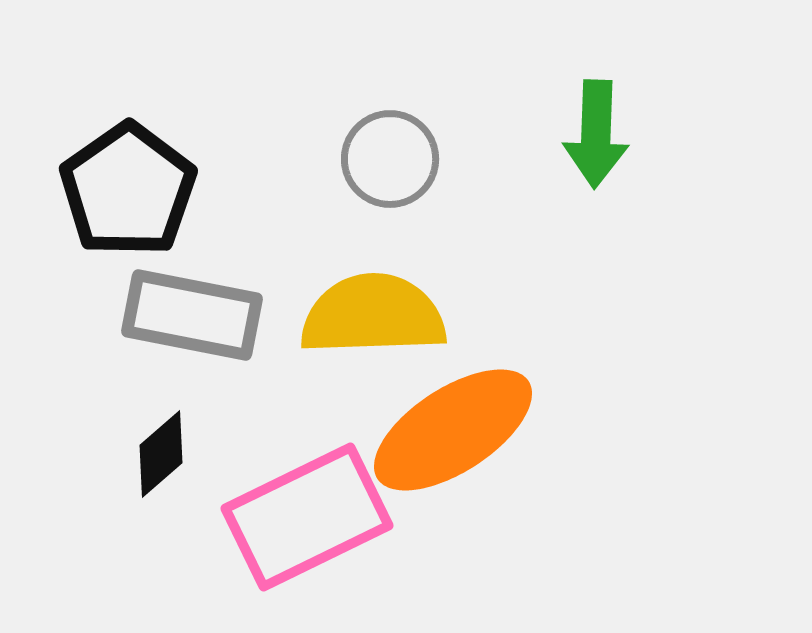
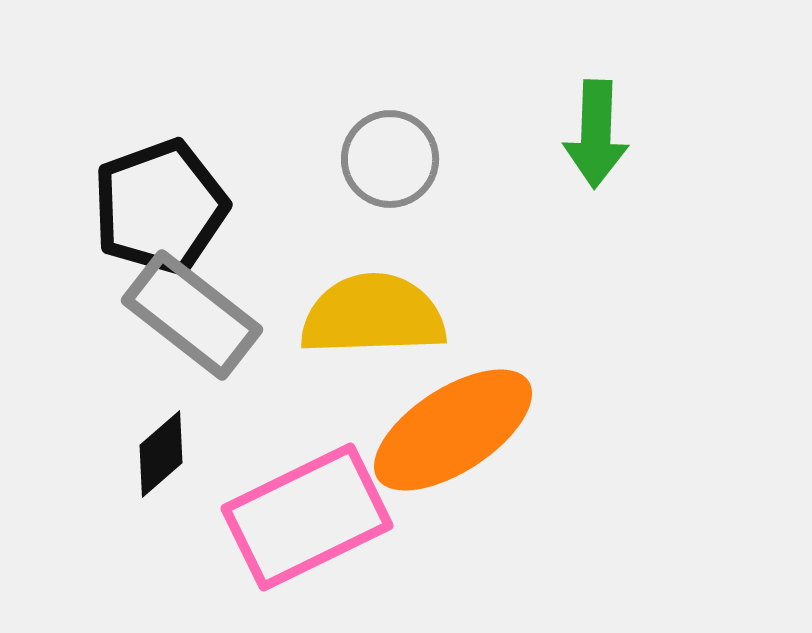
black pentagon: moved 32 px right, 17 px down; rotated 15 degrees clockwise
gray rectangle: rotated 27 degrees clockwise
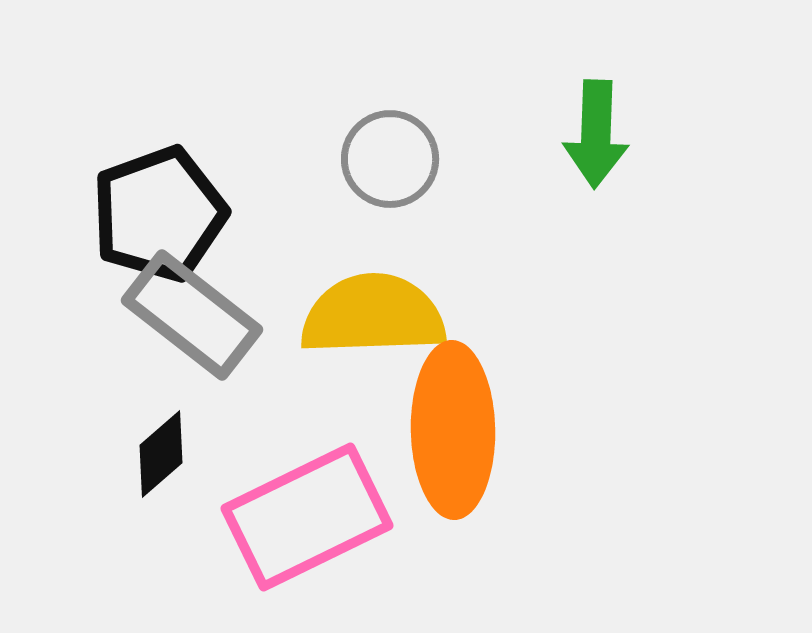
black pentagon: moved 1 px left, 7 px down
orange ellipse: rotated 58 degrees counterclockwise
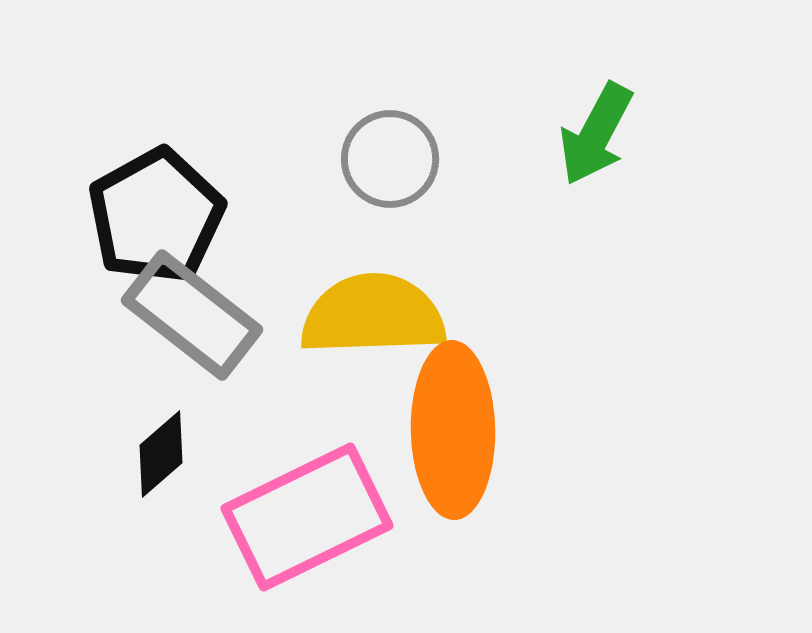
green arrow: rotated 26 degrees clockwise
black pentagon: moved 3 px left, 2 px down; rotated 9 degrees counterclockwise
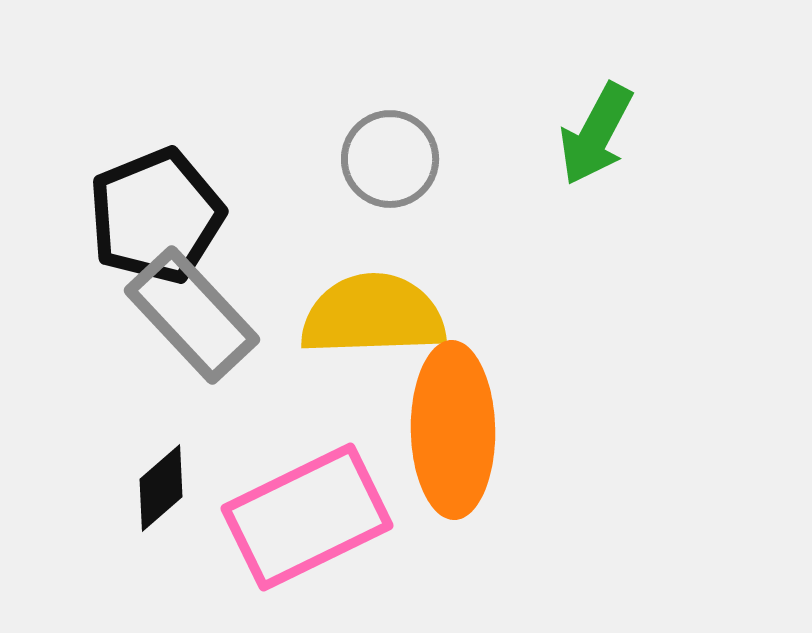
black pentagon: rotated 7 degrees clockwise
gray rectangle: rotated 9 degrees clockwise
black diamond: moved 34 px down
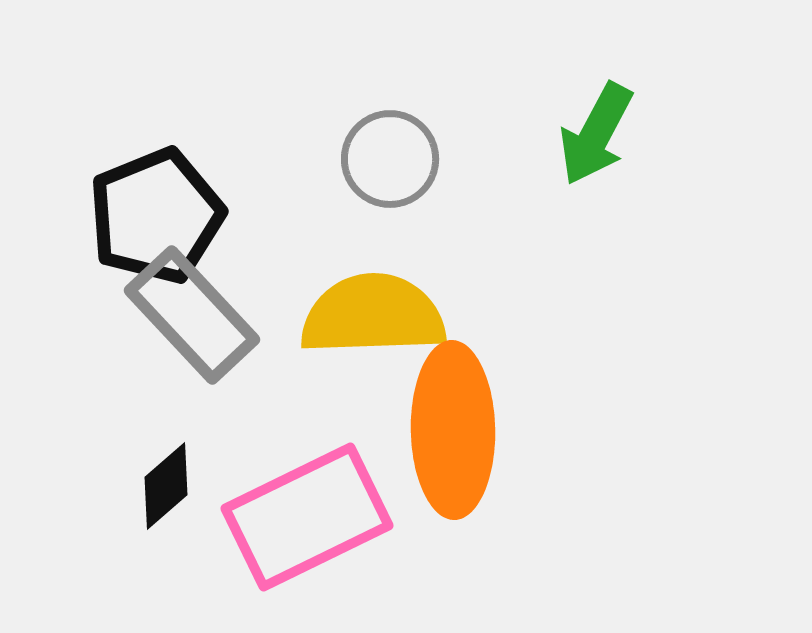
black diamond: moved 5 px right, 2 px up
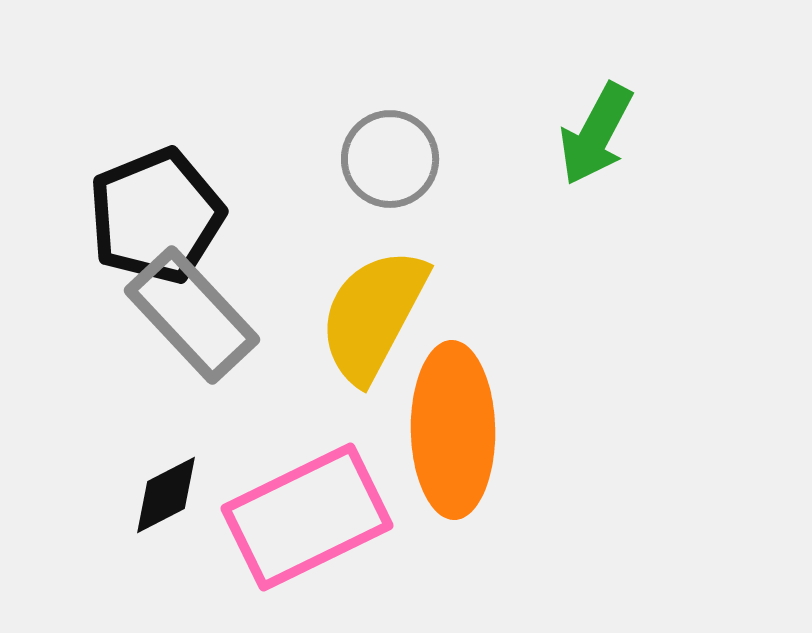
yellow semicircle: rotated 60 degrees counterclockwise
black diamond: moved 9 px down; rotated 14 degrees clockwise
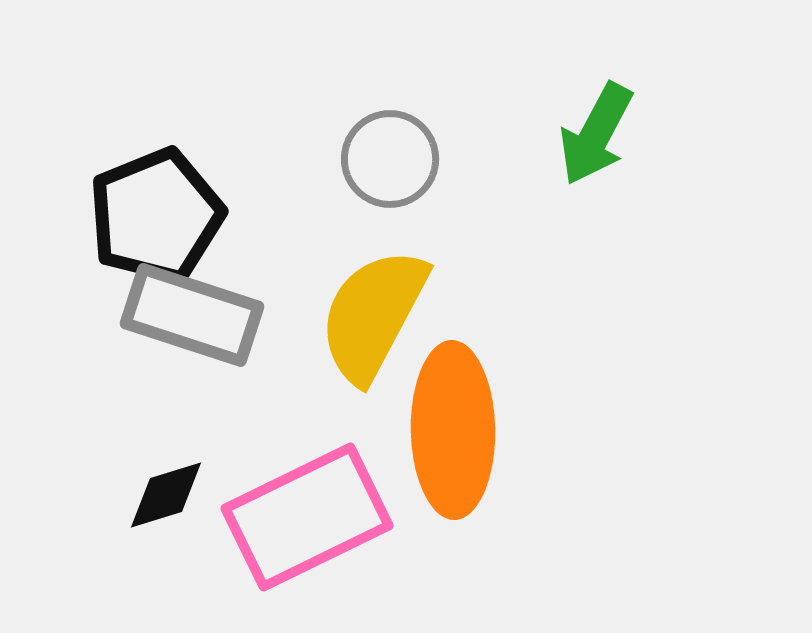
gray rectangle: rotated 29 degrees counterclockwise
black diamond: rotated 10 degrees clockwise
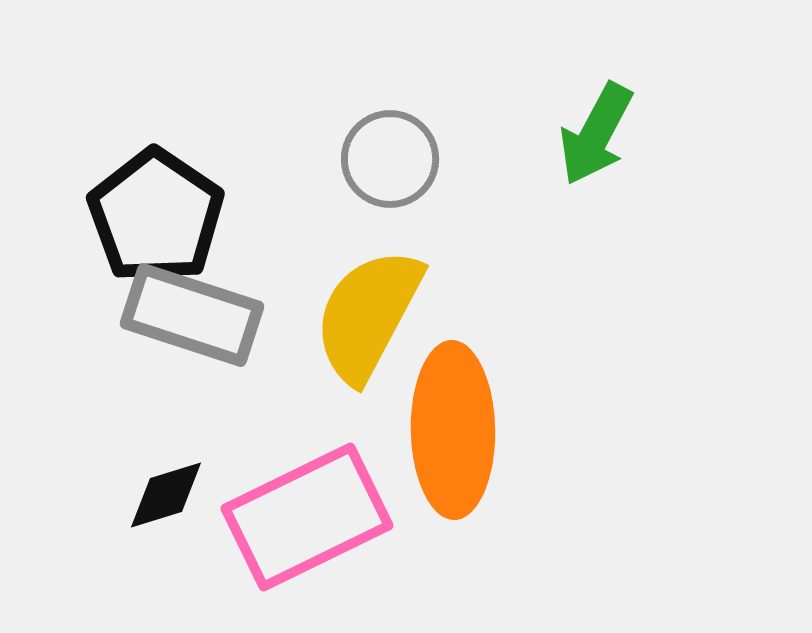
black pentagon: rotated 16 degrees counterclockwise
yellow semicircle: moved 5 px left
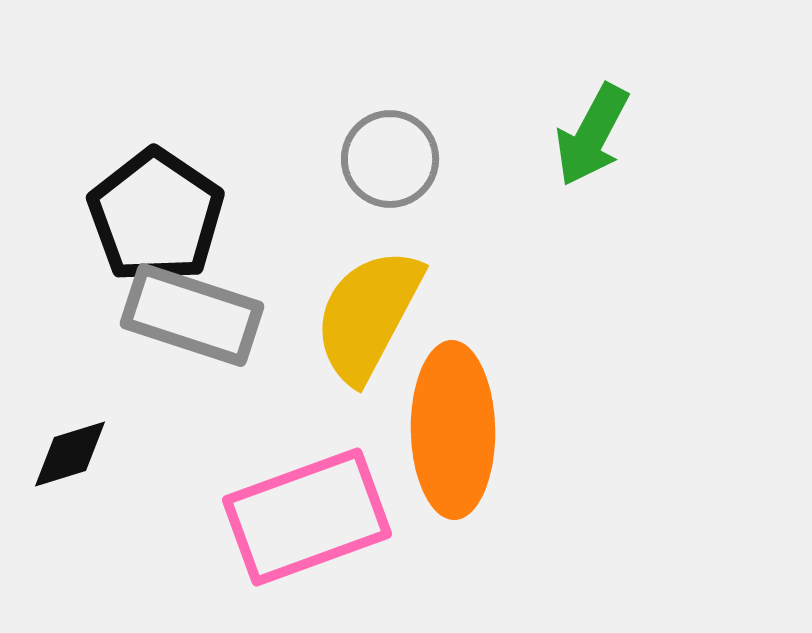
green arrow: moved 4 px left, 1 px down
black diamond: moved 96 px left, 41 px up
pink rectangle: rotated 6 degrees clockwise
